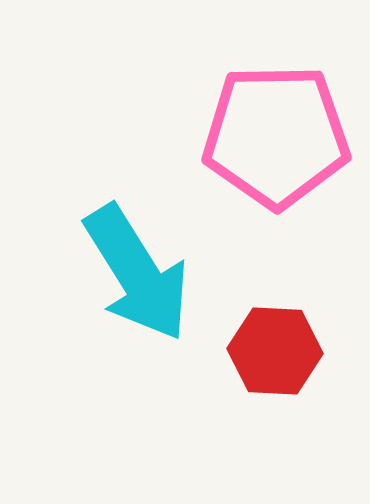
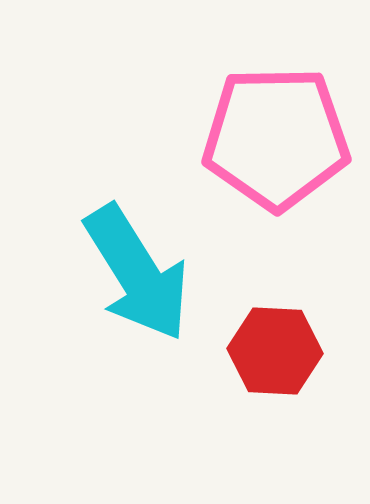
pink pentagon: moved 2 px down
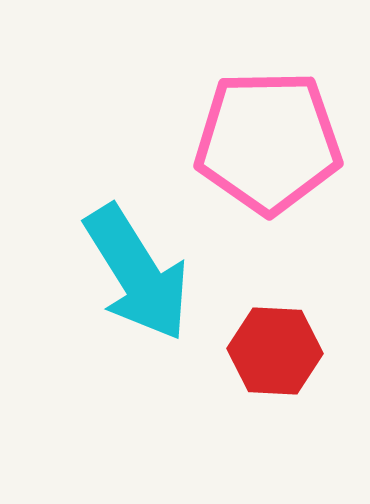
pink pentagon: moved 8 px left, 4 px down
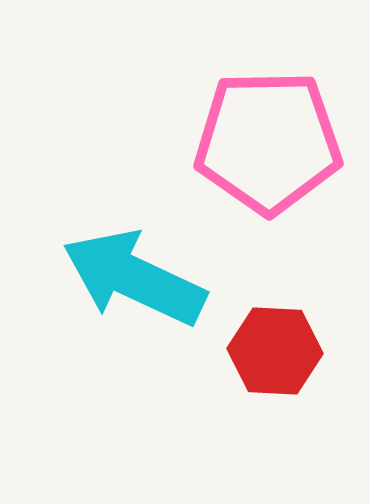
cyan arrow: moved 3 px left, 5 px down; rotated 147 degrees clockwise
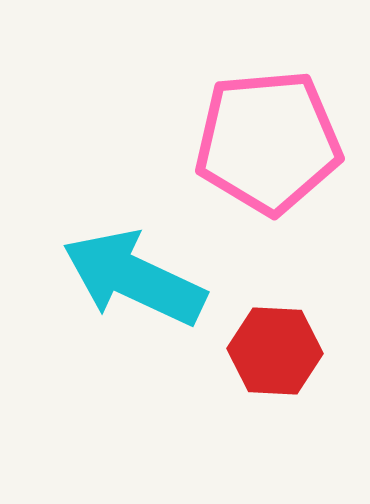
pink pentagon: rotated 4 degrees counterclockwise
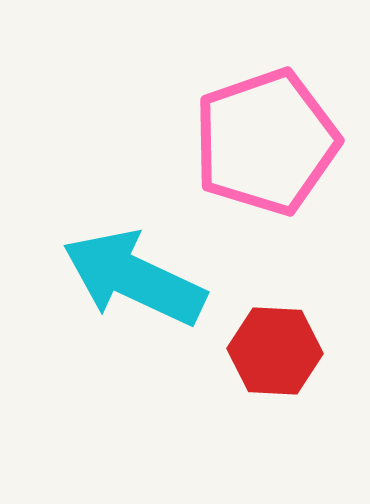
pink pentagon: moved 2 px left; rotated 14 degrees counterclockwise
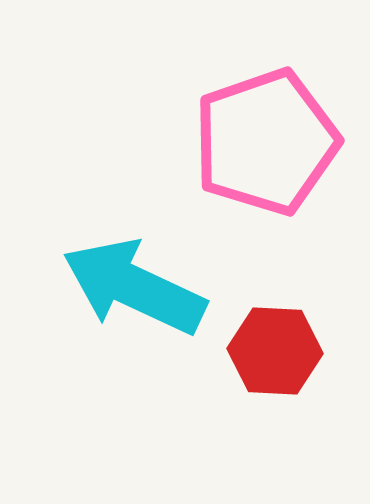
cyan arrow: moved 9 px down
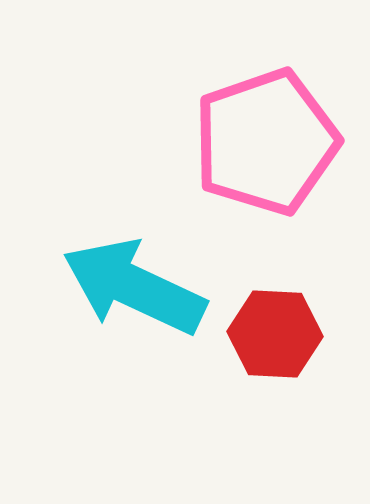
red hexagon: moved 17 px up
